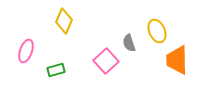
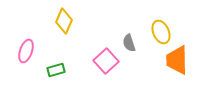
yellow ellipse: moved 4 px right, 1 px down
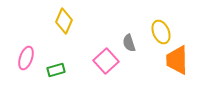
pink ellipse: moved 7 px down
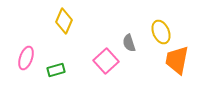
orange trapezoid: rotated 12 degrees clockwise
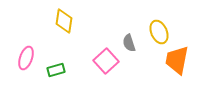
yellow diamond: rotated 15 degrees counterclockwise
yellow ellipse: moved 2 px left
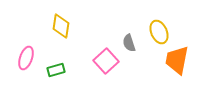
yellow diamond: moved 3 px left, 5 px down
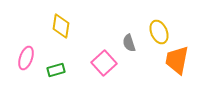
pink square: moved 2 px left, 2 px down
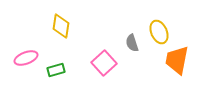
gray semicircle: moved 3 px right
pink ellipse: rotated 50 degrees clockwise
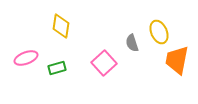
green rectangle: moved 1 px right, 2 px up
